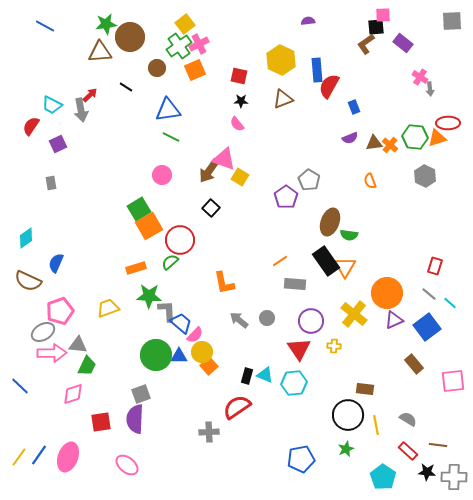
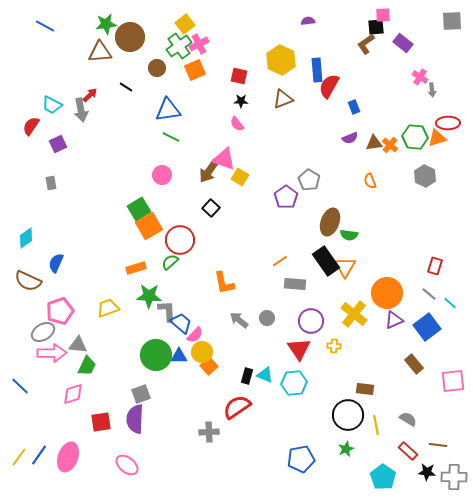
gray arrow at (430, 89): moved 2 px right, 1 px down
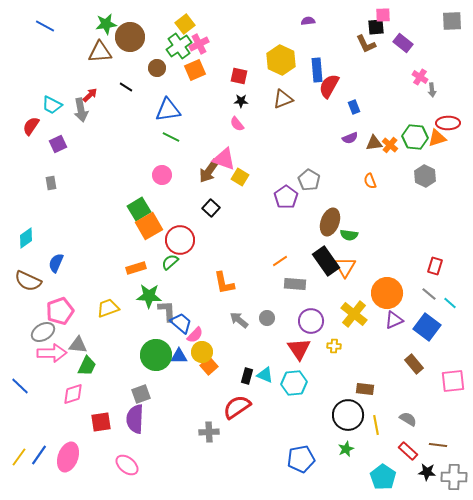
brown L-shape at (366, 44): rotated 80 degrees counterclockwise
blue square at (427, 327): rotated 16 degrees counterclockwise
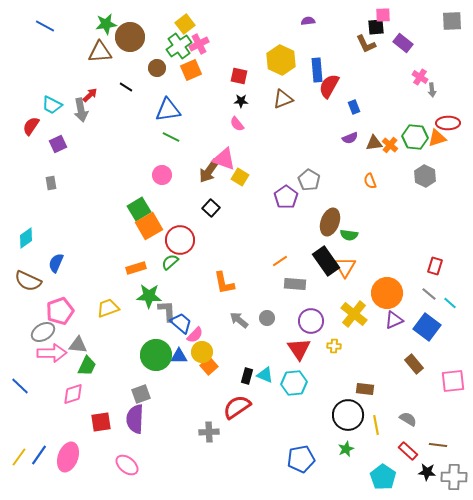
orange square at (195, 70): moved 4 px left
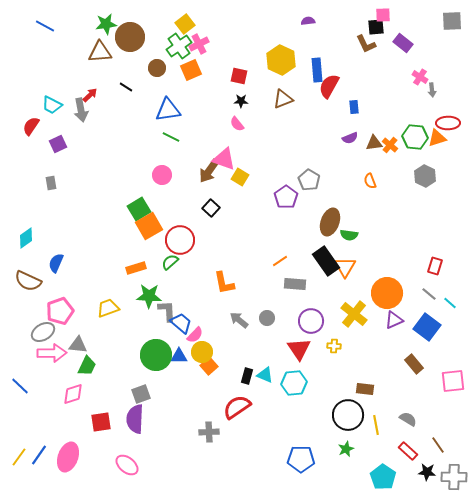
blue rectangle at (354, 107): rotated 16 degrees clockwise
brown line at (438, 445): rotated 48 degrees clockwise
blue pentagon at (301, 459): rotated 12 degrees clockwise
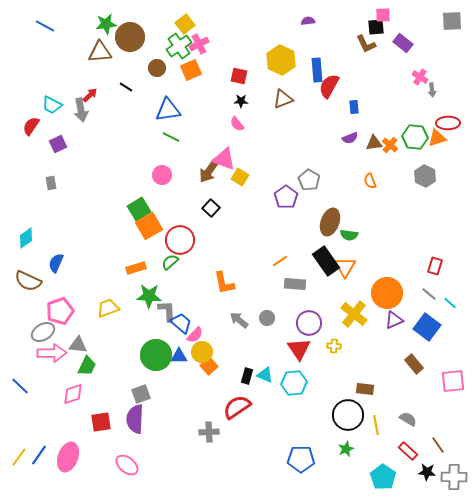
purple circle at (311, 321): moved 2 px left, 2 px down
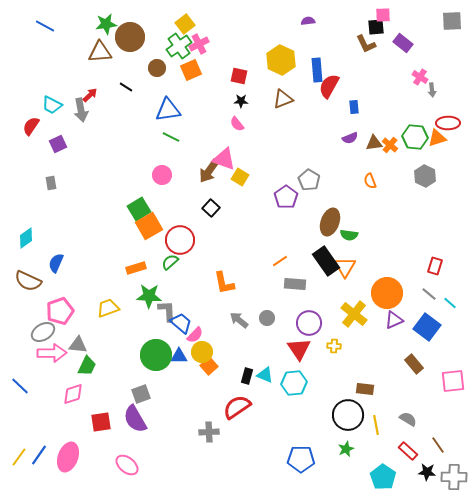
purple semicircle at (135, 419): rotated 32 degrees counterclockwise
